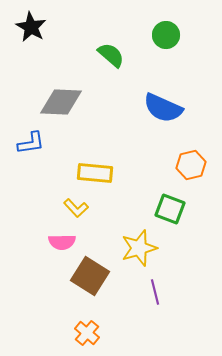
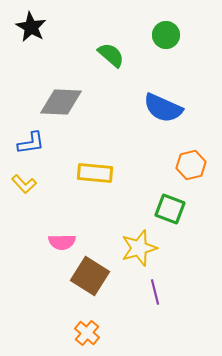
yellow L-shape: moved 52 px left, 24 px up
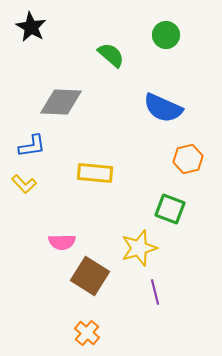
blue L-shape: moved 1 px right, 3 px down
orange hexagon: moved 3 px left, 6 px up
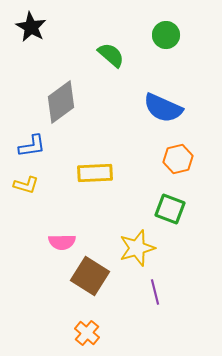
gray diamond: rotated 39 degrees counterclockwise
orange hexagon: moved 10 px left
yellow rectangle: rotated 8 degrees counterclockwise
yellow L-shape: moved 2 px right, 1 px down; rotated 30 degrees counterclockwise
yellow star: moved 2 px left
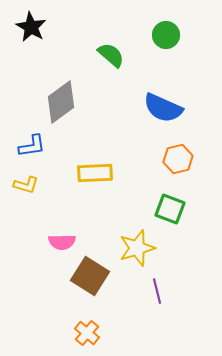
purple line: moved 2 px right, 1 px up
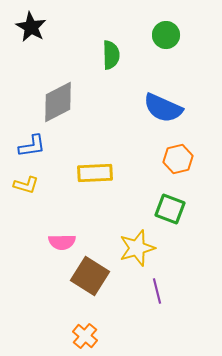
green semicircle: rotated 48 degrees clockwise
gray diamond: moved 3 px left; rotated 9 degrees clockwise
orange cross: moved 2 px left, 3 px down
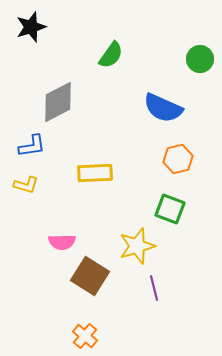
black star: rotated 24 degrees clockwise
green circle: moved 34 px right, 24 px down
green semicircle: rotated 36 degrees clockwise
yellow star: moved 2 px up
purple line: moved 3 px left, 3 px up
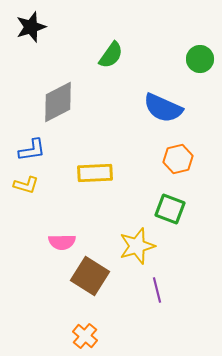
blue L-shape: moved 4 px down
purple line: moved 3 px right, 2 px down
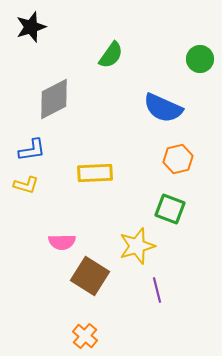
gray diamond: moved 4 px left, 3 px up
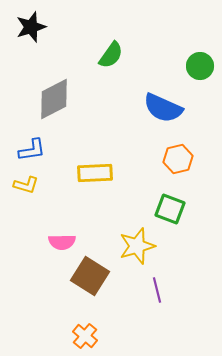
green circle: moved 7 px down
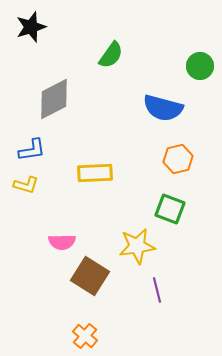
blue semicircle: rotated 9 degrees counterclockwise
yellow star: rotated 9 degrees clockwise
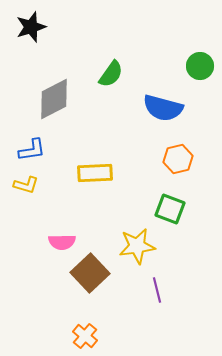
green semicircle: moved 19 px down
brown square: moved 3 px up; rotated 15 degrees clockwise
